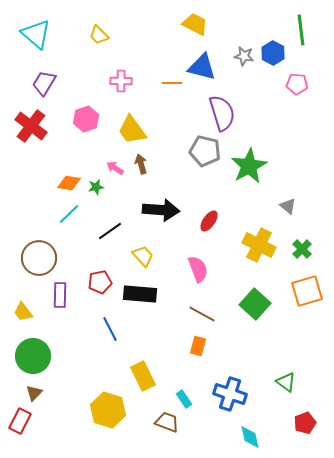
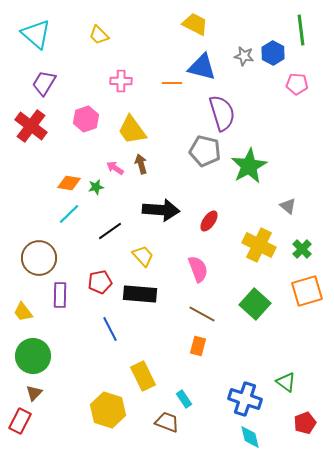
blue cross at (230, 394): moved 15 px right, 5 px down
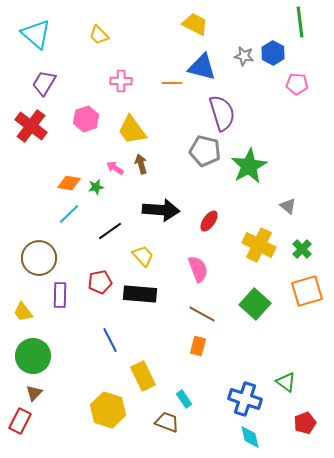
green line at (301, 30): moved 1 px left, 8 px up
blue line at (110, 329): moved 11 px down
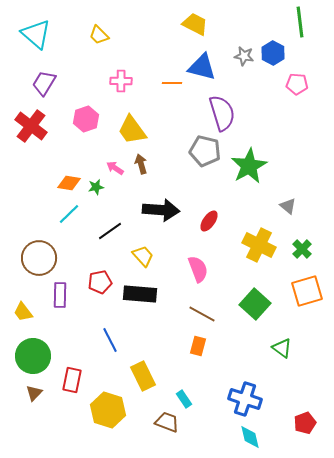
green triangle at (286, 382): moved 4 px left, 34 px up
red rectangle at (20, 421): moved 52 px right, 41 px up; rotated 15 degrees counterclockwise
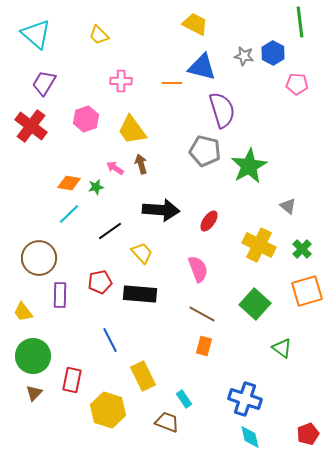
purple semicircle at (222, 113): moved 3 px up
yellow trapezoid at (143, 256): moved 1 px left, 3 px up
orange rectangle at (198, 346): moved 6 px right
red pentagon at (305, 423): moved 3 px right, 11 px down
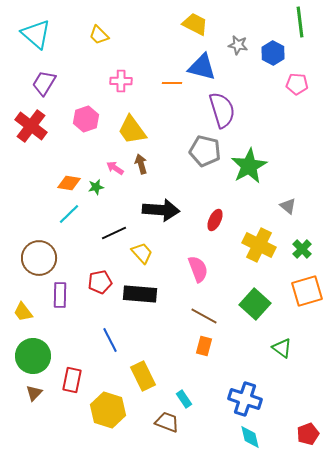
gray star at (244, 56): moved 6 px left, 11 px up
red ellipse at (209, 221): moved 6 px right, 1 px up; rotated 10 degrees counterclockwise
black line at (110, 231): moved 4 px right, 2 px down; rotated 10 degrees clockwise
brown line at (202, 314): moved 2 px right, 2 px down
